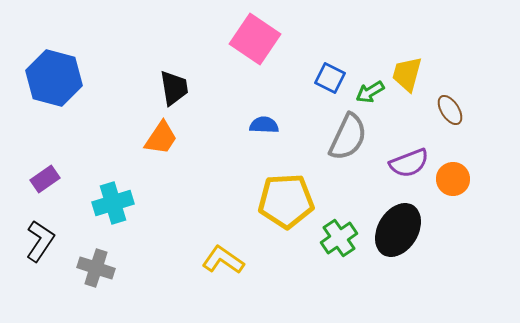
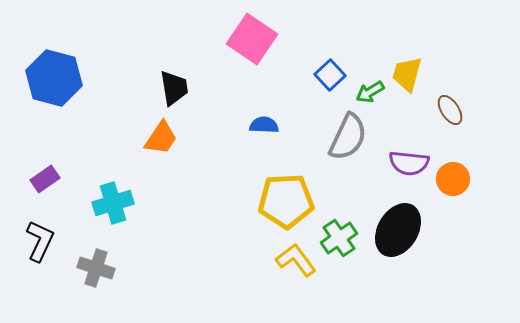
pink square: moved 3 px left
blue square: moved 3 px up; rotated 20 degrees clockwise
purple semicircle: rotated 27 degrees clockwise
black L-shape: rotated 9 degrees counterclockwise
yellow L-shape: moved 73 px right; rotated 18 degrees clockwise
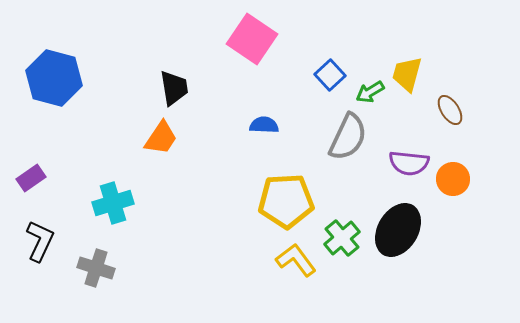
purple rectangle: moved 14 px left, 1 px up
green cross: moved 3 px right; rotated 6 degrees counterclockwise
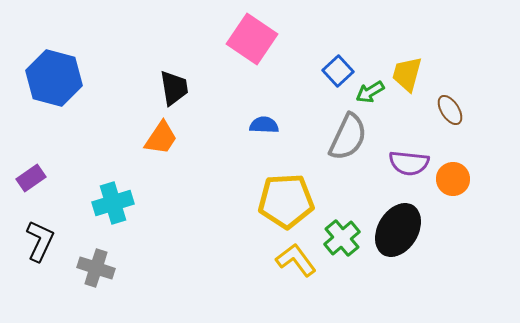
blue square: moved 8 px right, 4 px up
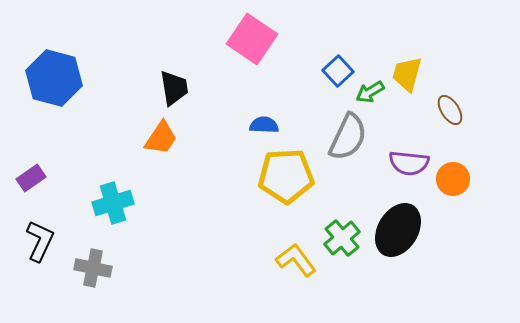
yellow pentagon: moved 25 px up
gray cross: moved 3 px left; rotated 6 degrees counterclockwise
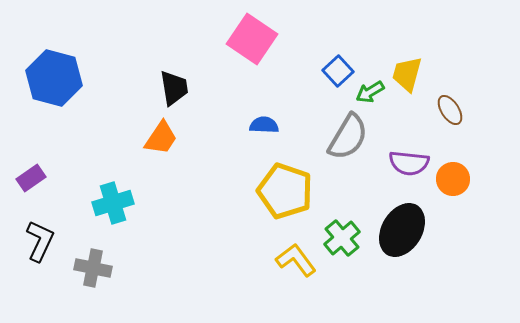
gray semicircle: rotated 6 degrees clockwise
yellow pentagon: moved 1 px left, 15 px down; rotated 22 degrees clockwise
black ellipse: moved 4 px right
